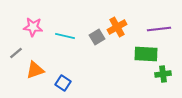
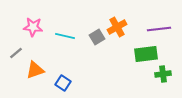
green rectangle: rotated 10 degrees counterclockwise
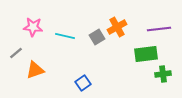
blue square: moved 20 px right; rotated 21 degrees clockwise
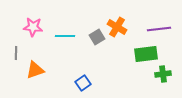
orange cross: rotated 30 degrees counterclockwise
cyan line: rotated 12 degrees counterclockwise
gray line: rotated 48 degrees counterclockwise
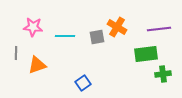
gray square: rotated 21 degrees clockwise
orange triangle: moved 2 px right, 5 px up
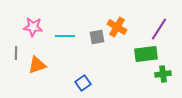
purple line: rotated 50 degrees counterclockwise
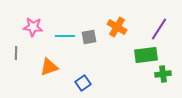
gray square: moved 8 px left
green rectangle: moved 1 px down
orange triangle: moved 12 px right, 2 px down
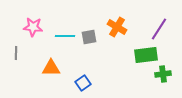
orange triangle: moved 2 px right, 1 px down; rotated 18 degrees clockwise
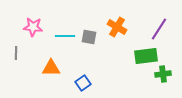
gray square: rotated 21 degrees clockwise
green rectangle: moved 1 px down
